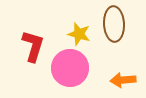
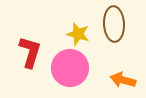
yellow star: moved 1 px left
red L-shape: moved 3 px left, 6 px down
orange arrow: rotated 20 degrees clockwise
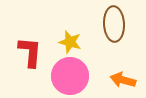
yellow star: moved 8 px left, 8 px down
red L-shape: rotated 12 degrees counterclockwise
pink circle: moved 8 px down
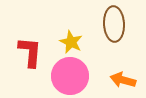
yellow star: moved 1 px right; rotated 10 degrees clockwise
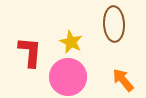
pink circle: moved 2 px left, 1 px down
orange arrow: rotated 35 degrees clockwise
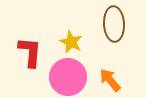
orange arrow: moved 13 px left
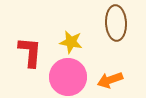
brown ellipse: moved 2 px right, 1 px up
yellow star: rotated 15 degrees counterclockwise
orange arrow: rotated 70 degrees counterclockwise
